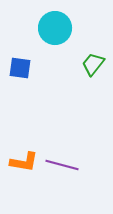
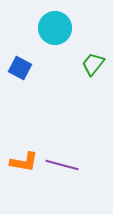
blue square: rotated 20 degrees clockwise
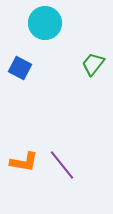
cyan circle: moved 10 px left, 5 px up
purple line: rotated 36 degrees clockwise
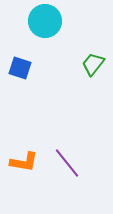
cyan circle: moved 2 px up
blue square: rotated 10 degrees counterclockwise
purple line: moved 5 px right, 2 px up
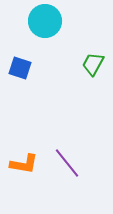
green trapezoid: rotated 10 degrees counterclockwise
orange L-shape: moved 2 px down
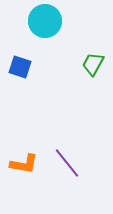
blue square: moved 1 px up
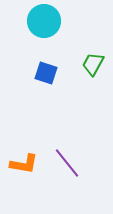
cyan circle: moved 1 px left
blue square: moved 26 px right, 6 px down
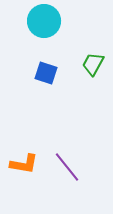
purple line: moved 4 px down
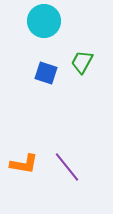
green trapezoid: moved 11 px left, 2 px up
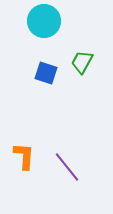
orange L-shape: moved 8 px up; rotated 96 degrees counterclockwise
